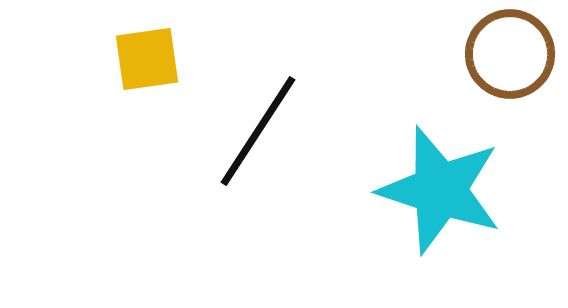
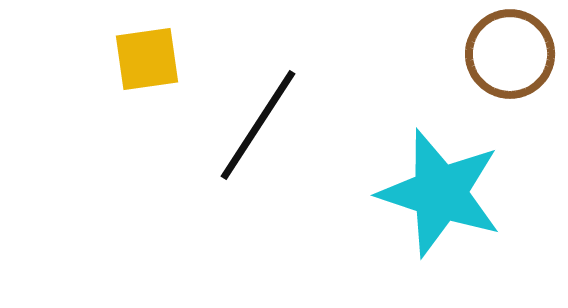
black line: moved 6 px up
cyan star: moved 3 px down
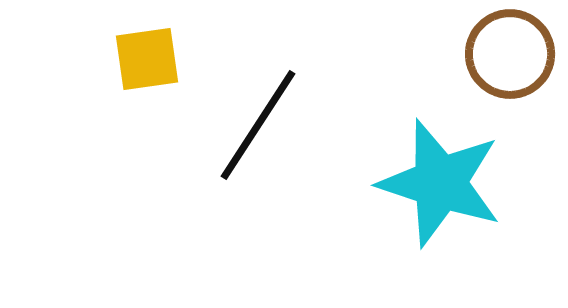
cyan star: moved 10 px up
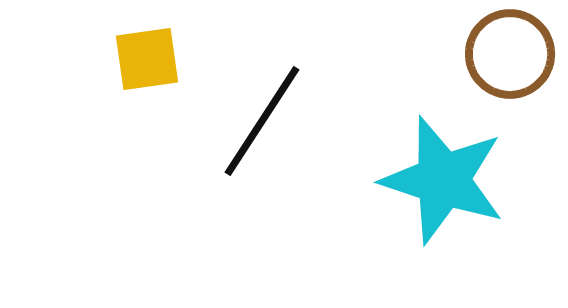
black line: moved 4 px right, 4 px up
cyan star: moved 3 px right, 3 px up
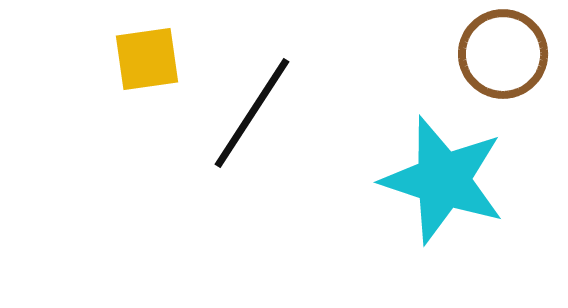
brown circle: moved 7 px left
black line: moved 10 px left, 8 px up
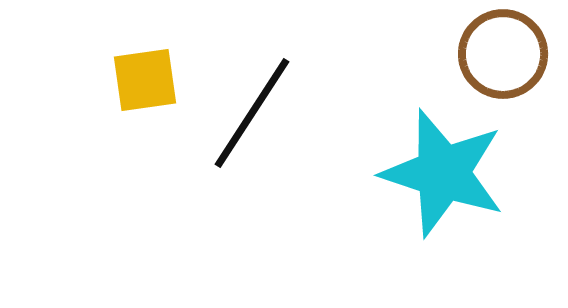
yellow square: moved 2 px left, 21 px down
cyan star: moved 7 px up
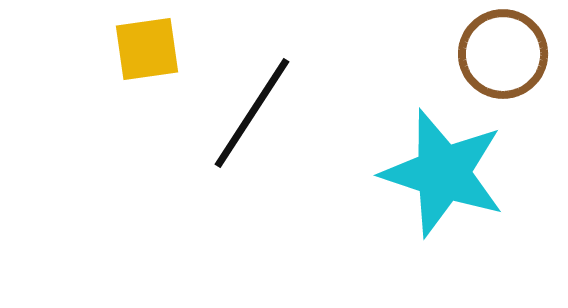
yellow square: moved 2 px right, 31 px up
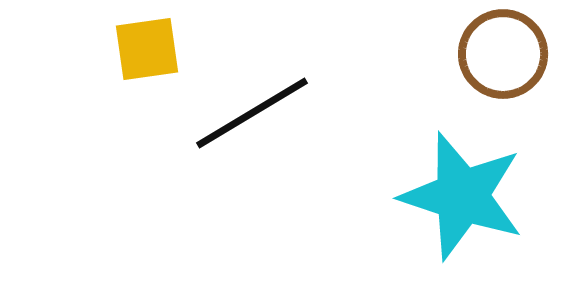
black line: rotated 26 degrees clockwise
cyan star: moved 19 px right, 23 px down
